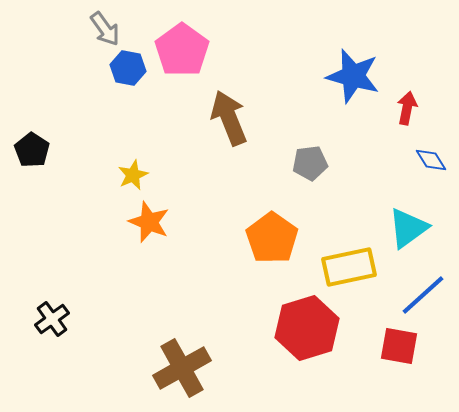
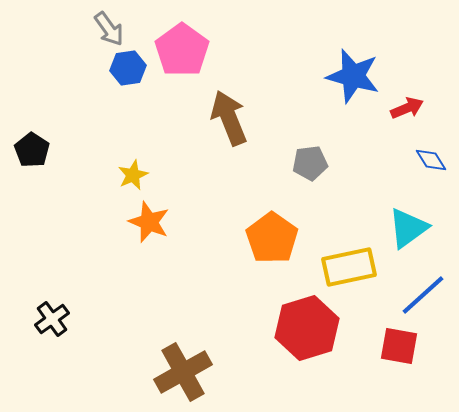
gray arrow: moved 4 px right
blue hexagon: rotated 20 degrees counterclockwise
red arrow: rotated 56 degrees clockwise
brown cross: moved 1 px right, 4 px down
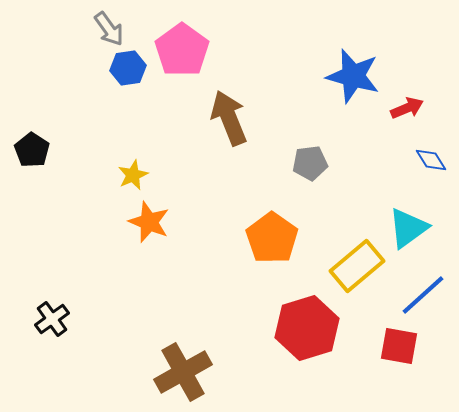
yellow rectangle: moved 8 px right, 1 px up; rotated 28 degrees counterclockwise
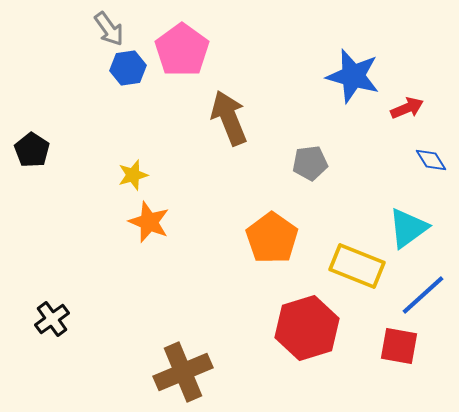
yellow star: rotated 8 degrees clockwise
yellow rectangle: rotated 62 degrees clockwise
brown cross: rotated 6 degrees clockwise
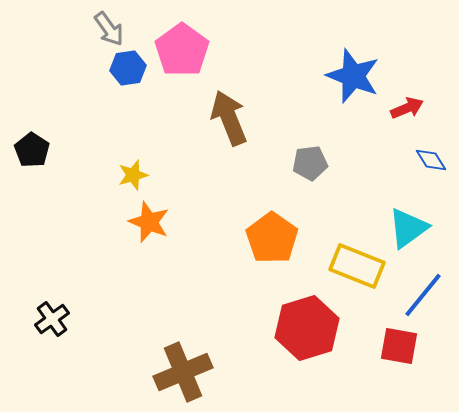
blue star: rotated 6 degrees clockwise
blue line: rotated 9 degrees counterclockwise
